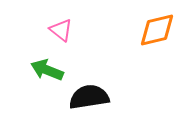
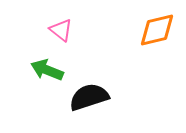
black semicircle: rotated 9 degrees counterclockwise
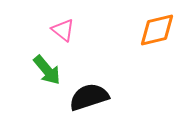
pink triangle: moved 2 px right
green arrow: rotated 152 degrees counterclockwise
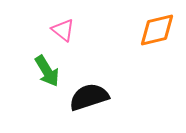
green arrow: moved 1 px down; rotated 8 degrees clockwise
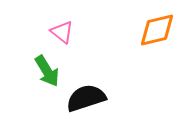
pink triangle: moved 1 px left, 2 px down
black semicircle: moved 3 px left, 1 px down
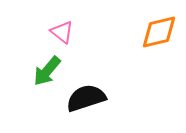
orange diamond: moved 2 px right, 2 px down
green arrow: rotated 72 degrees clockwise
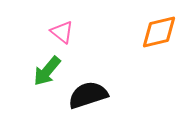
black semicircle: moved 2 px right, 3 px up
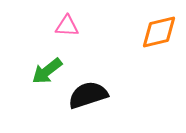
pink triangle: moved 5 px right, 6 px up; rotated 35 degrees counterclockwise
green arrow: rotated 12 degrees clockwise
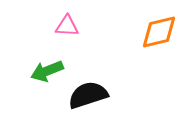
green arrow: rotated 16 degrees clockwise
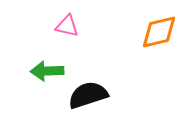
pink triangle: rotated 10 degrees clockwise
green arrow: rotated 20 degrees clockwise
